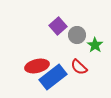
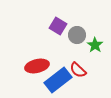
purple square: rotated 18 degrees counterclockwise
red semicircle: moved 1 px left, 3 px down
blue rectangle: moved 5 px right, 3 px down
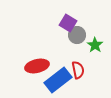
purple square: moved 10 px right, 3 px up
red semicircle: rotated 144 degrees counterclockwise
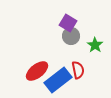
gray circle: moved 6 px left, 1 px down
red ellipse: moved 5 px down; rotated 25 degrees counterclockwise
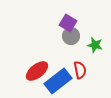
green star: rotated 21 degrees counterclockwise
red semicircle: moved 2 px right
blue rectangle: moved 1 px down
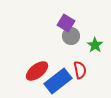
purple square: moved 2 px left
green star: rotated 21 degrees clockwise
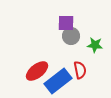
purple square: rotated 30 degrees counterclockwise
green star: rotated 28 degrees counterclockwise
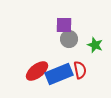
purple square: moved 2 px left, 2 px down
gray circle: moved 2 px left, 3 px down
green star: rotated 14 degrees clockwise
blue rectangle: moved 1 px right, 7 px up; rotated 16 degrees clockwise
